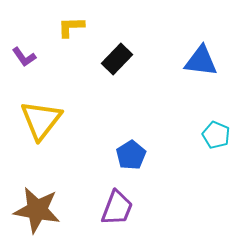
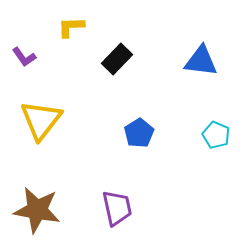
blue pentagon: moved 8 px right, 22 px up
purple trapezoid: rotated 33 degrees counterclockwise
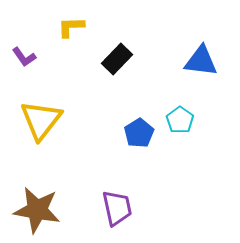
cyan pentagon: moved 36 px left, 15 px up; rotated 12 degrees clockwise
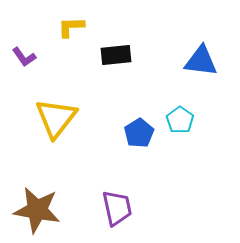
black rectangle: moved 1 px left, 4 px up; rotated 40 degrees clockwise
yellow triangle: moved 15 px right, 2 px up
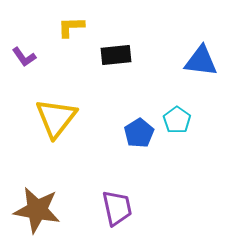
cyan pentagon: moved 3 px left
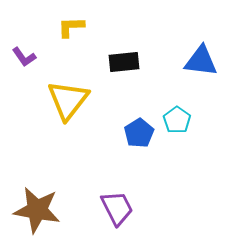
black rectangle: moved 8 px right, 7 px down
yellow triangle: moved 12 px right, 18 px up
purple trapezoid: rotated 15 degrees counterclockwise
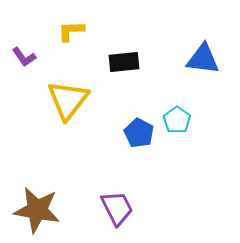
yellow L-shape: moved 4 px down
blue triangle: moved 2 px right, 2 px up
blue pentagon: rotated 12 degrees counterclockwise
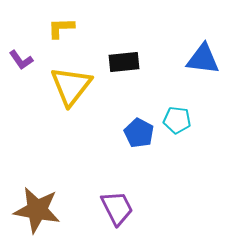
yellow L-shape: moved 10 px left, 3 px up
purple L-shape: moved 3 px left, 3 px down
yellow triangle: moved 3 px right, 14 px up
cyan pentagon: rotated 28 degrees counterclockwise
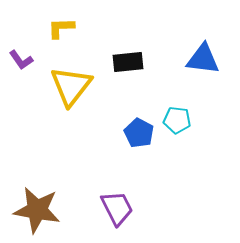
black rectangle: moved 4 px right
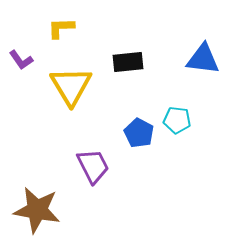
yellow triangle: rotated 9 degrees counterclockwise
purple trapezoid: moved 24 px left, 42 px up
